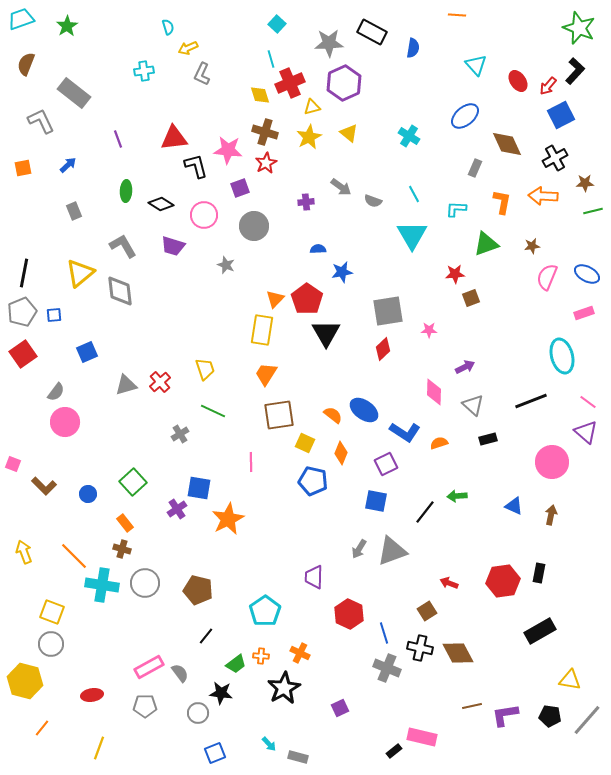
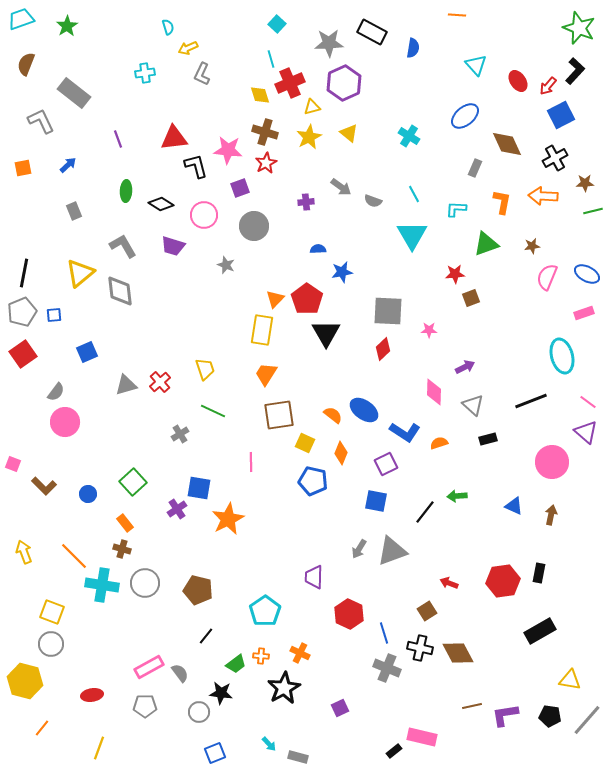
cyan cross at (144, 71): moved 1 px right, 2 px down
gray square at (388, 311): rotated 12 degrees clockwise
gray circle at (198, 713): moved 1 px right, 1 px up
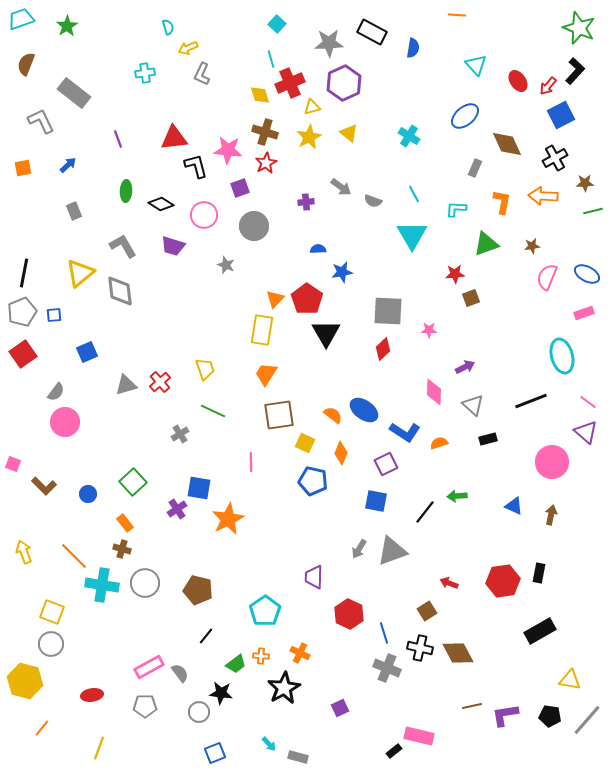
pink rectangle at (422, 737): moved 3 px left, 1 px up
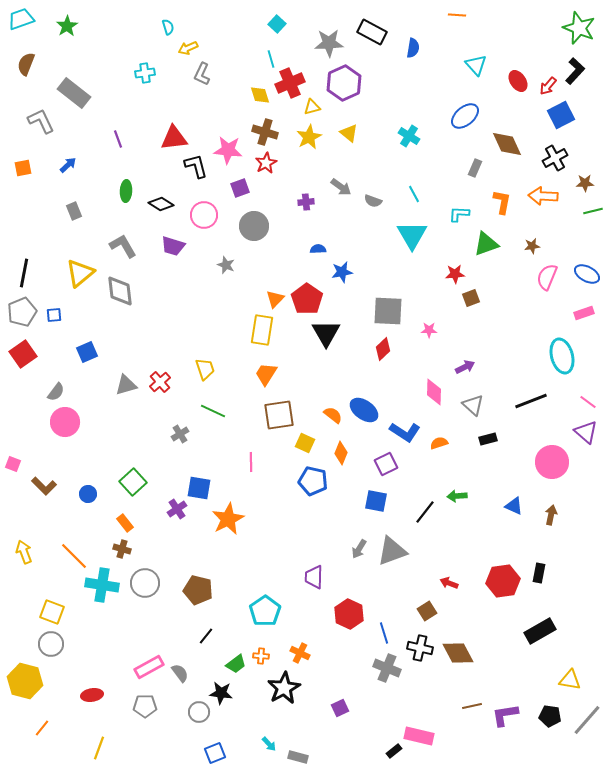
cyan L-shape at (456, 209): moved 3 px right, 5 px down
